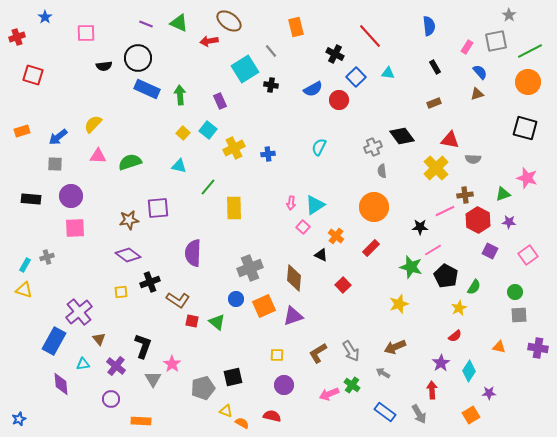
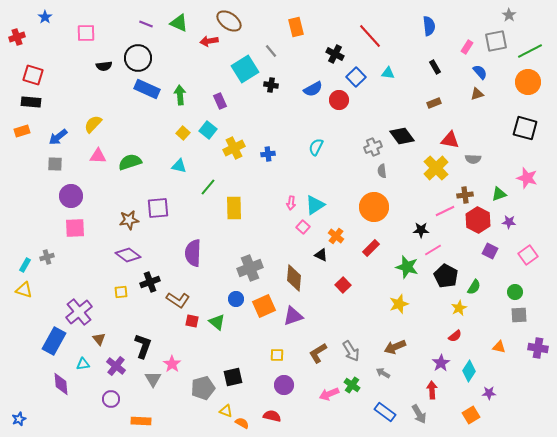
cyan semicircle at (319, 147): moved 3 px left
green triangle at (503, 194): moved 4 px left
black rectangle at (31, 199): moved 97 px up
black star at (420, 227): moved 1 px right, 3 px down
green star at (411, 267): moved 4 px left
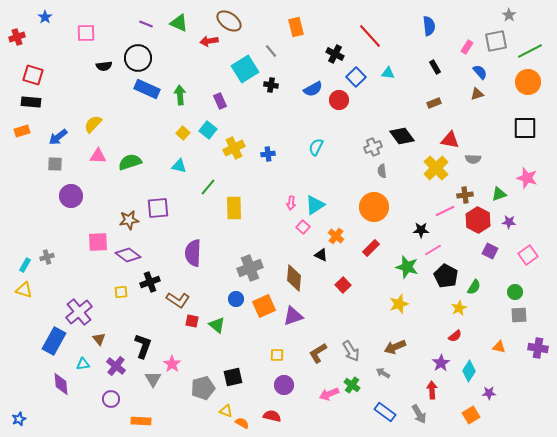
black square at (525, 128): rotated 15 degrees counterclockwise
pink square at (75, 228): moved 23 px right, 14 px down
green triangle at (217, 322): moved 3 px down
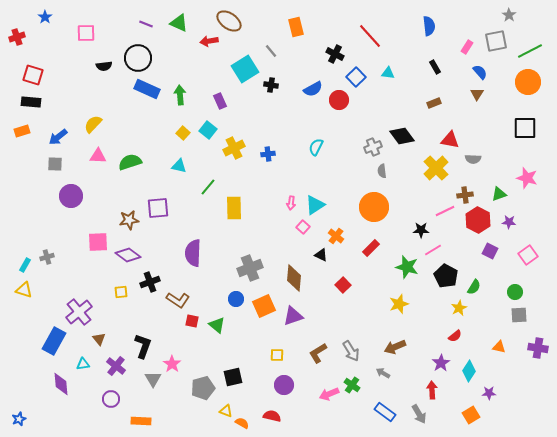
brown triangle at (477, 94): rotated 40 degrees counterclockwise
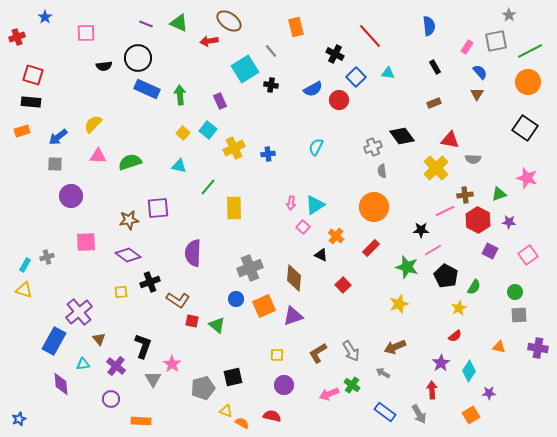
black square at (525, 128): rotated 35 degrees clockwise
pink square at (98, 242): moved 12 px left
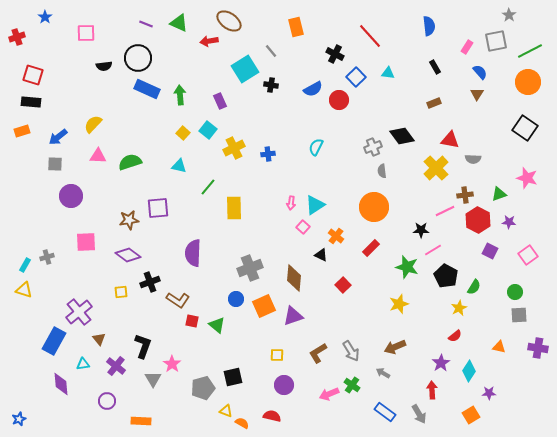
purple circle at (111, 399): moved 4 px left, 2 px down
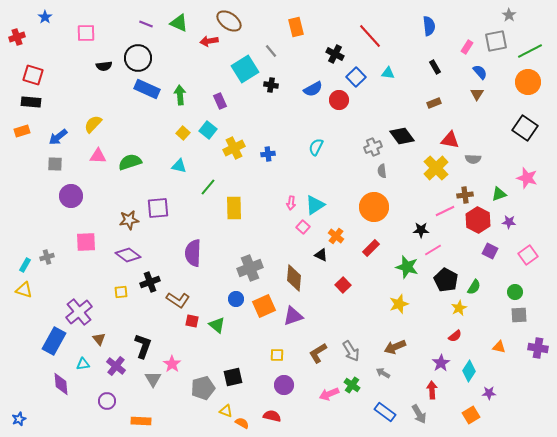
black pentagon at (446, 276): moved 4 px down
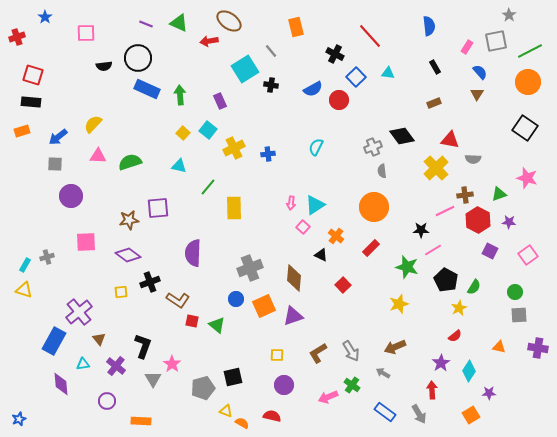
pink arrow at (329, 394): moved 1 px left, 3 px down
